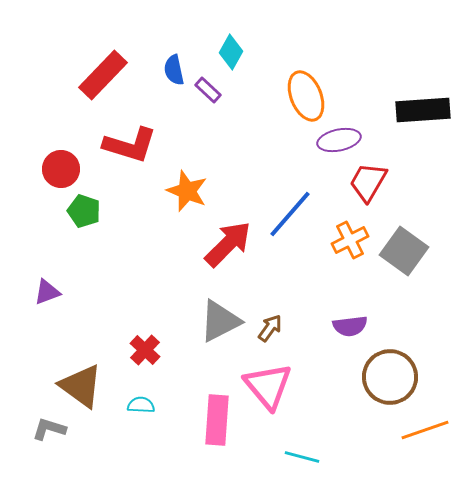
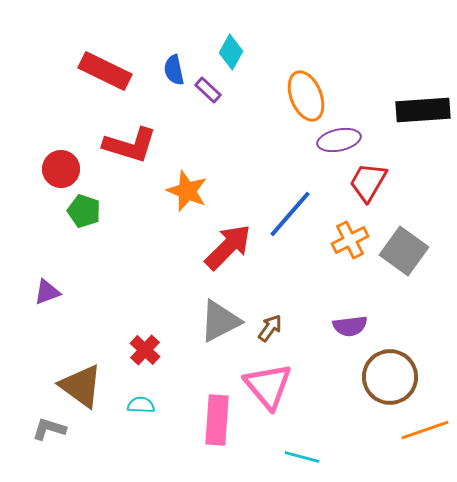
red rectangle: moved 2 px right, 4 px up; rotated 72 degrees clockwise
red arrow: moved 3 px down
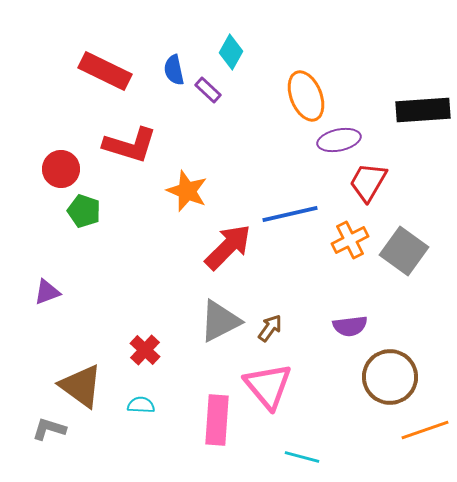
blue line: rotated 36 degrees clockwise
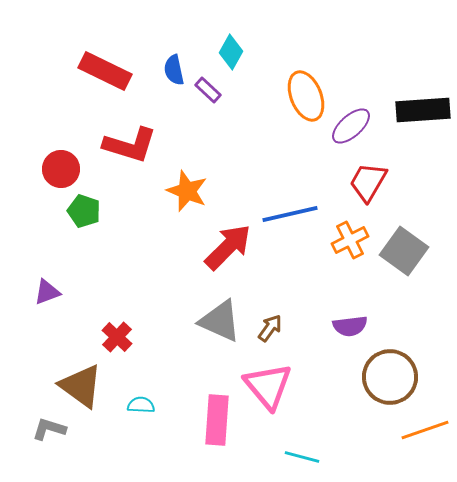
purple ellipse: moved 12 px right, 14 px up; rotated 30 degrees counterclockwise
gray triangle: rotated 51 degrees clockwise
red cross: moved 28 px left, 13 px up
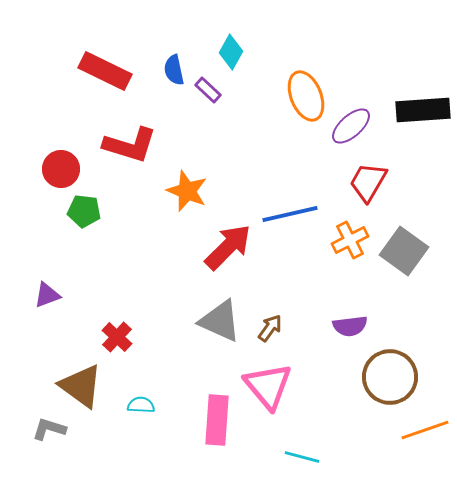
green pentagon: rotated 12 degrees counterclockwise
purple triangle: moved 3 px down
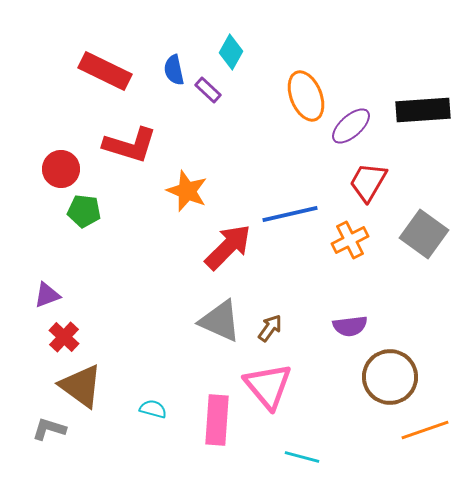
gray square: moved 20 px right, 17 px up
red cross: moved 53 px left
cyan semicircle: moved 12 px right, 4 px down; rotated 12 degrees clockwise
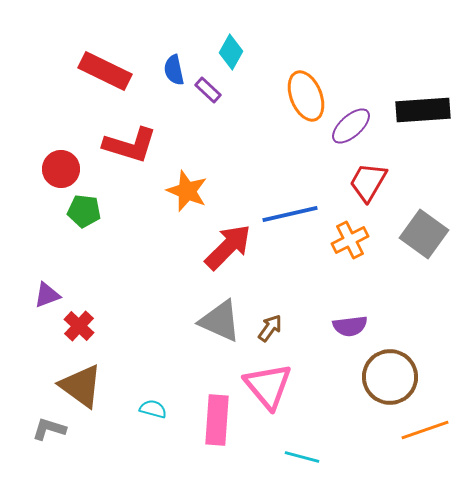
red cross: moved 15 px right, 11 px up
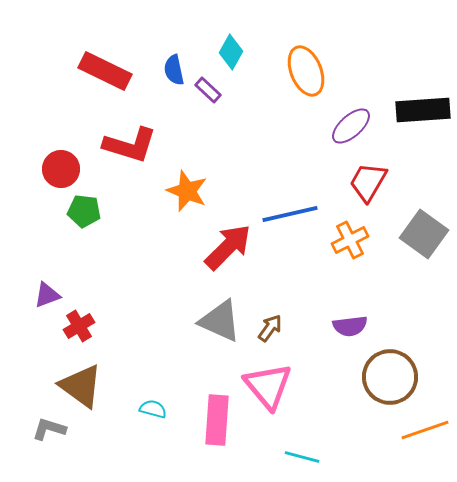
orange ellipse: moved 25 px up
red cross: rotated 16 degrees clockwise
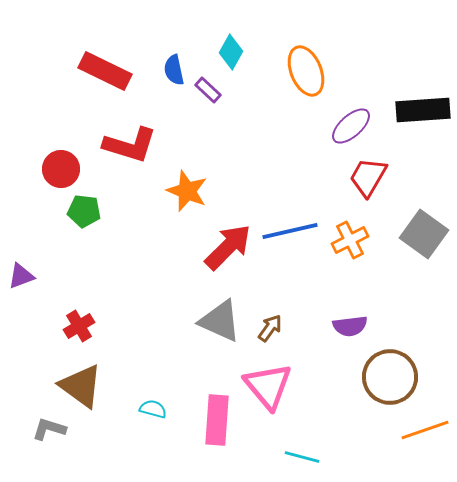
red trapezoid: moved 5 px up
blue line: moved 17 px down
purple triangle: moved 26 px left, 19 px up
